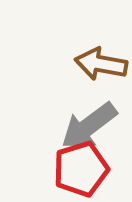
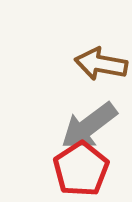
red pentagon: rotated 16 degrees counterclockwise
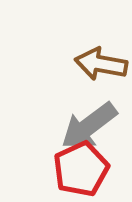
red pentagon: rotated 8 degrees clockwise
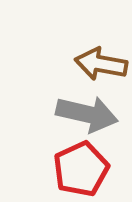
gray arrow: moved 2 px left, 12 px up; rotated 130 degrees counterclockwise
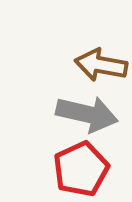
brown arrow: moved 1 px down
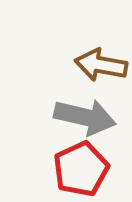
gray arrow: moved 2 px left, 3 px down
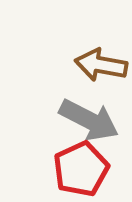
gray arrow: moved 4 px right, 3 px down; rotated 14 degrees clockwise
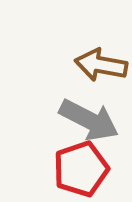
red pentagon: rotated 6 degrees clockwise
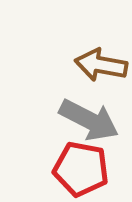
red pentagon: rotated 30 degrees clockwise
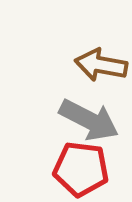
red pentagon: rotated 4 degrees counterclockwise
